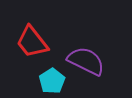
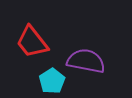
purple semicircle: rotated 15 degrees counterclockwise
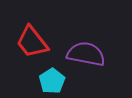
purple semicircle: moved 7 px up
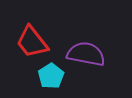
cyan pentagon: moved 1 px left, 5 px up
